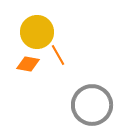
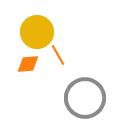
orange diamond: rotated 15 degrees counterclockwise
gray circle: moved 7 px left, 7 px up
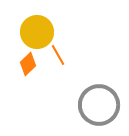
orange diamond: rotated 40 degrees counterclockwise
gray circle: moved 14 px right, 7 px down
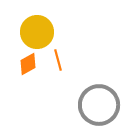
orange line: moved 5 px down; rotated 15 degrees clockwise
orange diamond: rotated 15 degrees clockwise
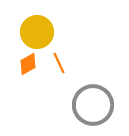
orange line: moved 1 px right, 3 px down; rotated 10 degrees counterclockwise
gray circle: moved 6 px left
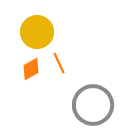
orange diamond: moved 3 px right, 5 px down
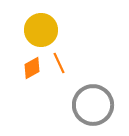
yellow circle: moved 4 px right, 2 px up
orange diamond: moved 1 px right, 1 px up
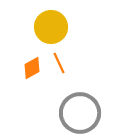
yellow circle: moved 10 px right, 3 px up
gray circle: moved 13 px left, 8 px down
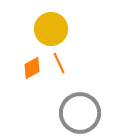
yellow circle: moved 2 px down
